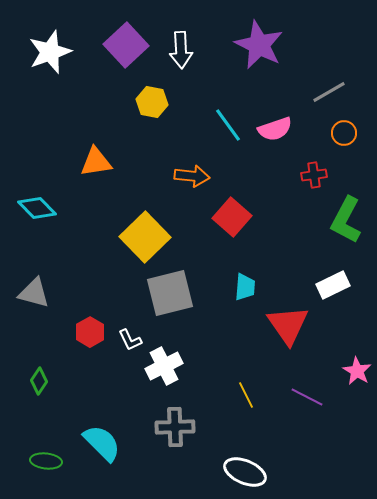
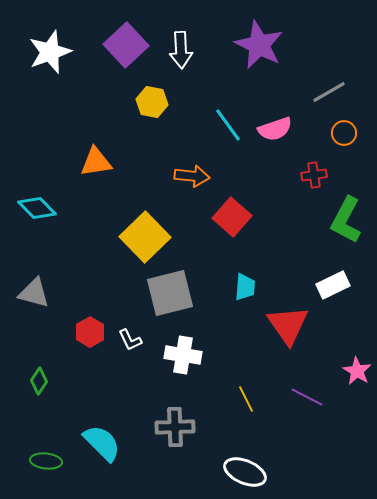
white cross: moved 19 px right, 11 px up; rotated 36 degrees clockwise
yellow line: moved 4 px down
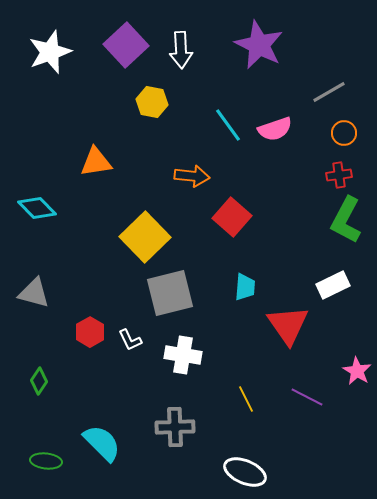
red cross: moved 25 px right
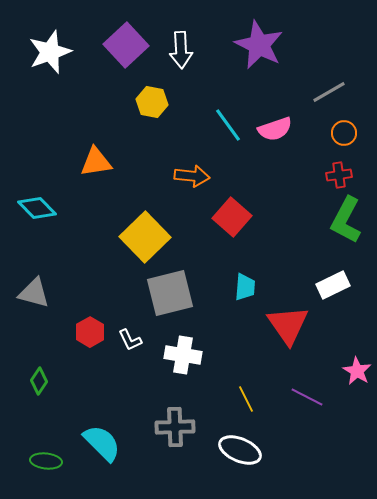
white ellipse: moved 5 px left, 22 px up
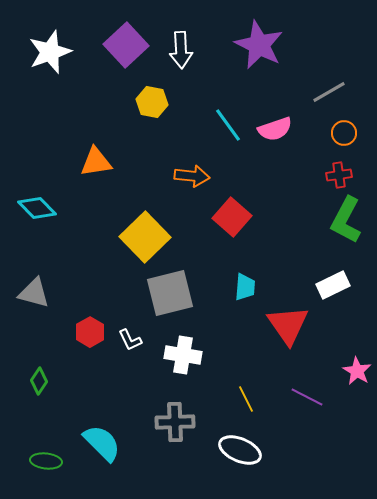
gray cross: moved 5 px up
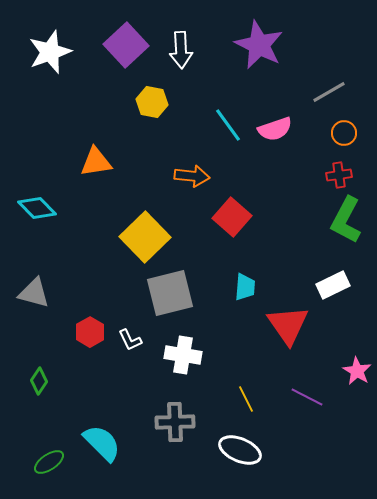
green ellipse: moved 3 px right, 1 px down; rotated 40 degrees counterclockwise
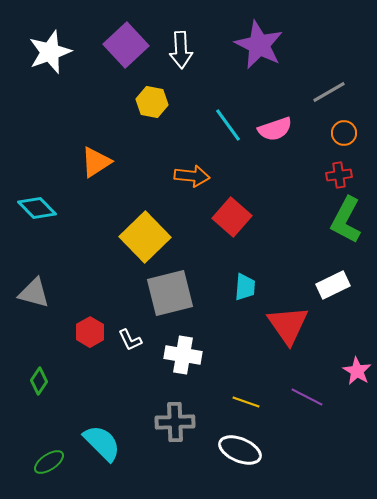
orange triangle: rotated 24 degrees counterclockwise
yellow line: moved 3 px down; rotated 44 degrees counterclockwise
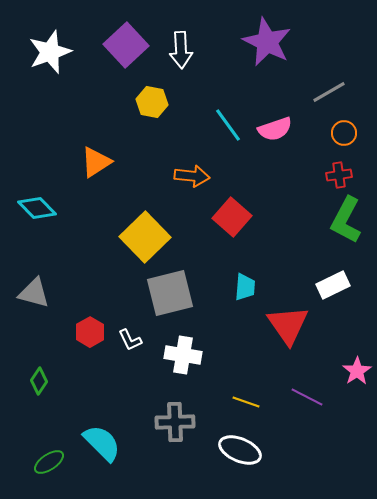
purple star: moved 8 px right, 3 px up
pink star: rotated 8 degrees clockwise
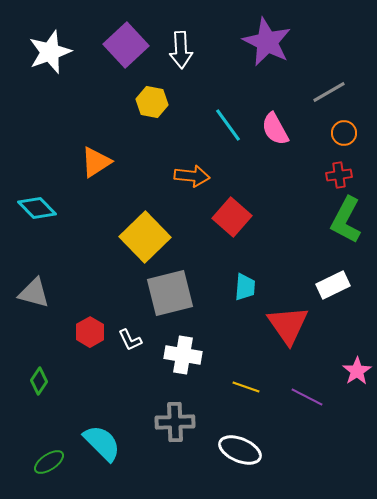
pink semicircle: rotated 80 degrees clockwise
yellow line: moved 15 px up
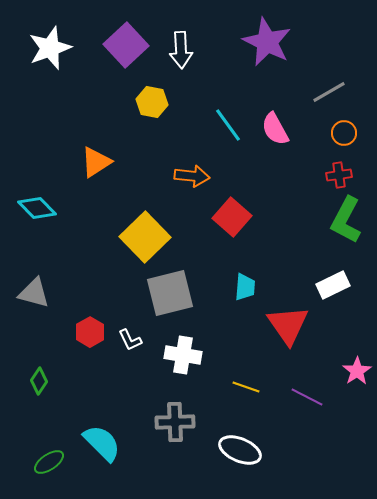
white star: moved 4 px up
